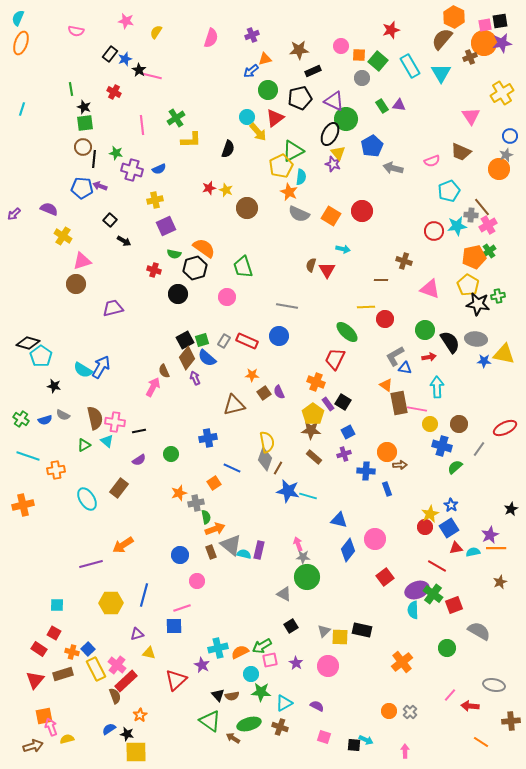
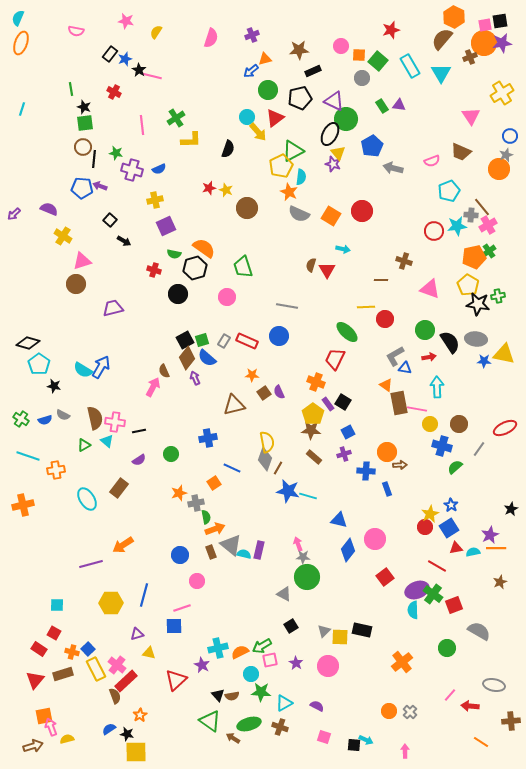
cyan pentagon at (41, 356): moved 2 px left, 8 px down
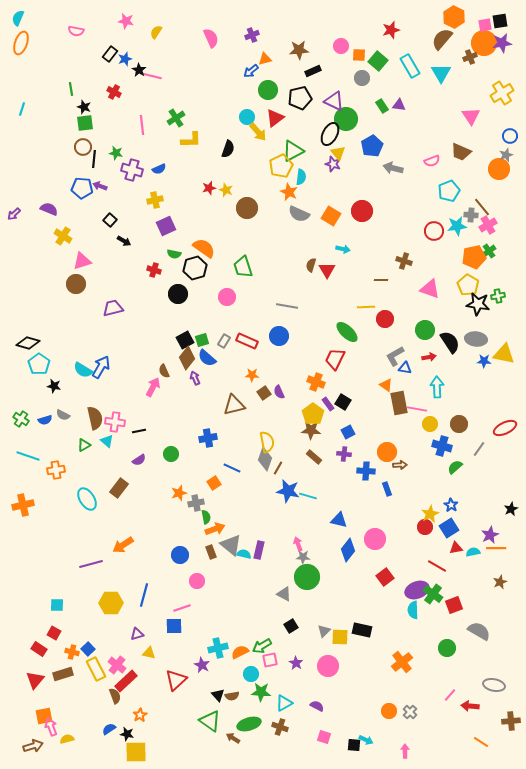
pink semicircle at (211, 38): rotated 42 degrees counterclockwise
purple cross at (344, 454): rotated 24 degrees clockwise
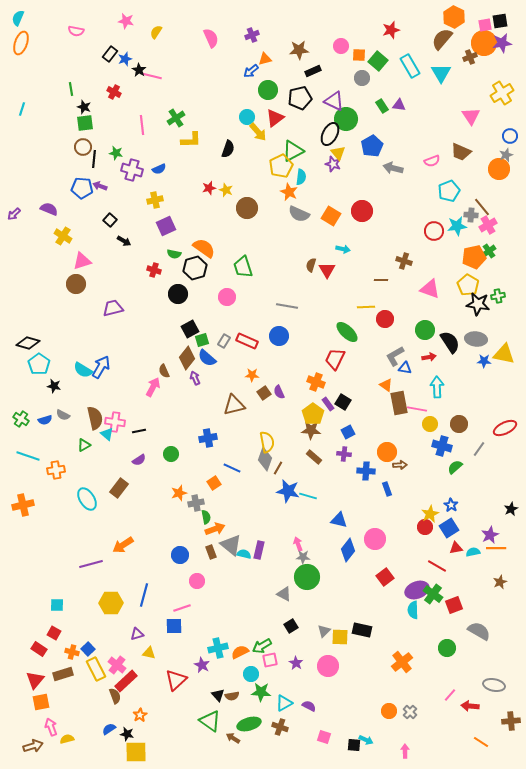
black square at (185, 340): moved 5 px right, 11 px up
cyan triangle at (107, 441): moved 7 px up
purple semicircle at (317, 706): moved 8 px left
orange square at (44, 716): moved 3 px left, 14 px up
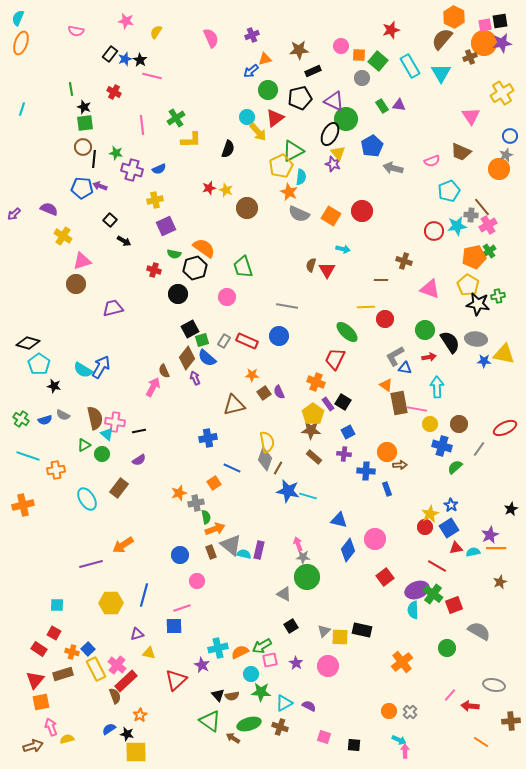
black star at (139, 70): moved 1 px right, 10 px up
green circle at (171, 454): moved 69 px left
cyan arrow at (366, 740): moved 33 px right
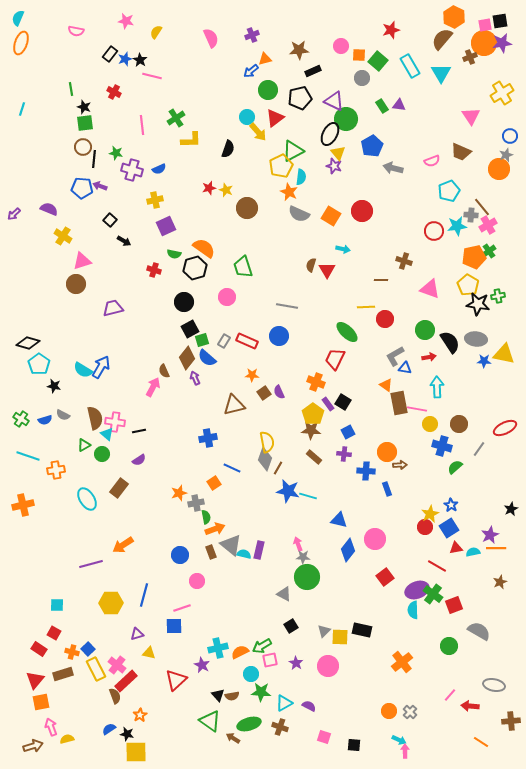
purple star at (333, 164): moved 1 px right, 2 px down
black circle at (178, 294): moved 6 px right, 8 px down
green circle at (447, 648): moved 2 px right, 2 px up
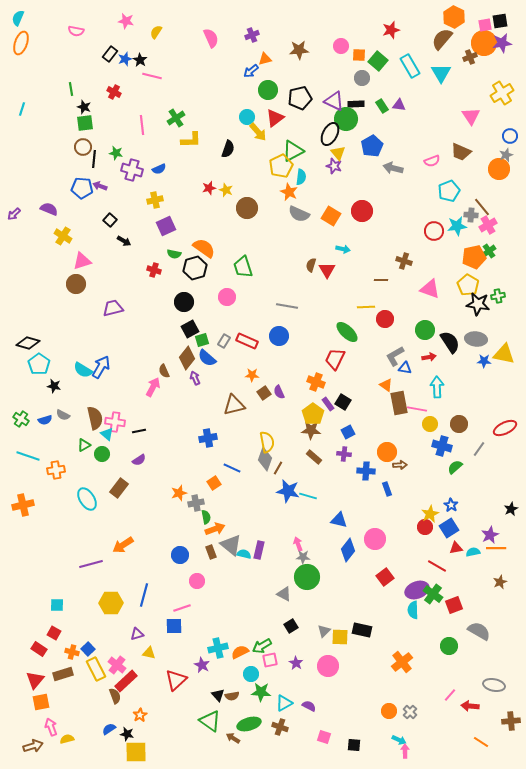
black rectangle at (313, 71): moved 43 px right, 33 px down; rotated 21 degrees clockwise
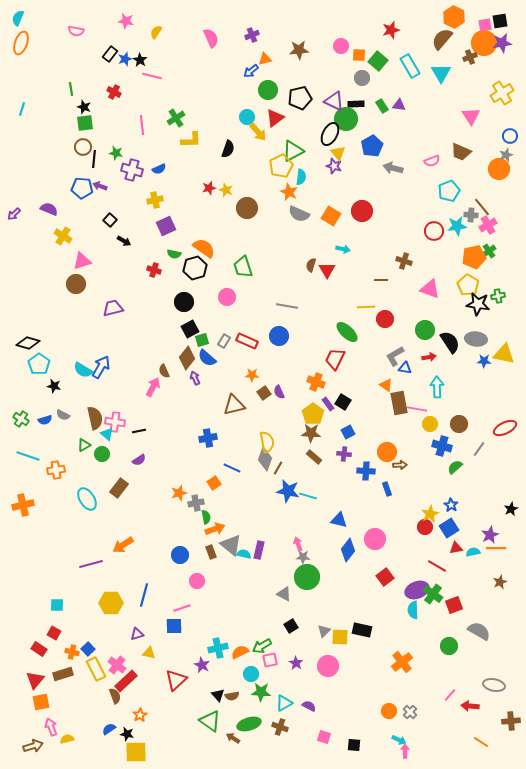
brown star at (311, 430): moved 3 px down
